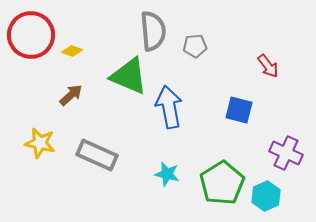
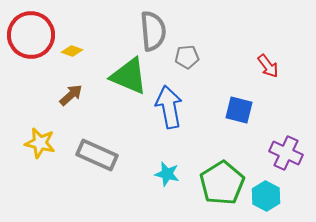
gray pentagon: moved 8 px left, 11 px down
cyan hexagon: rotated 8 degrees counterclockwise
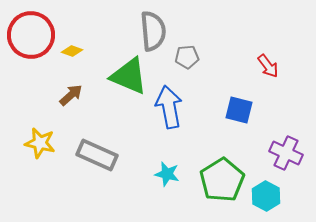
green pentagon: moved 3 px up
